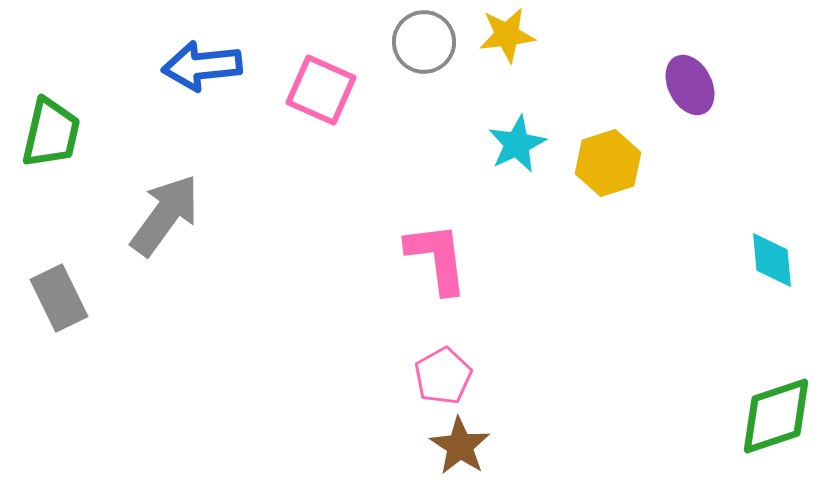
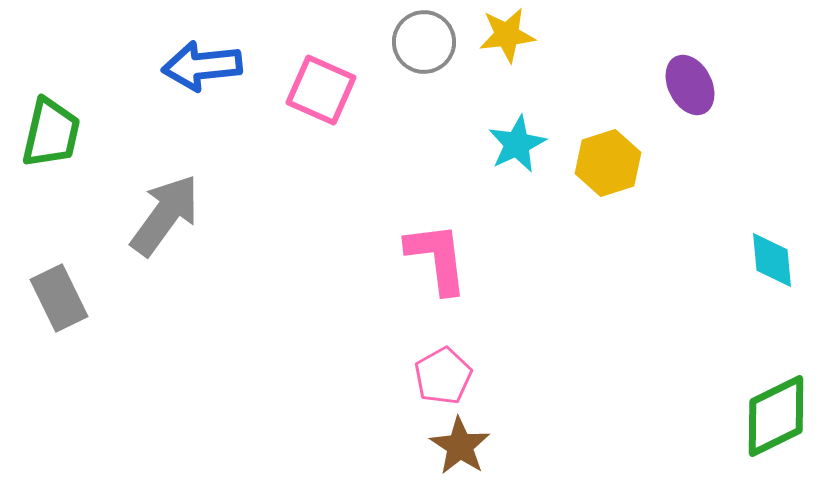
green diamond: rotated 8 degrees counterclockwise
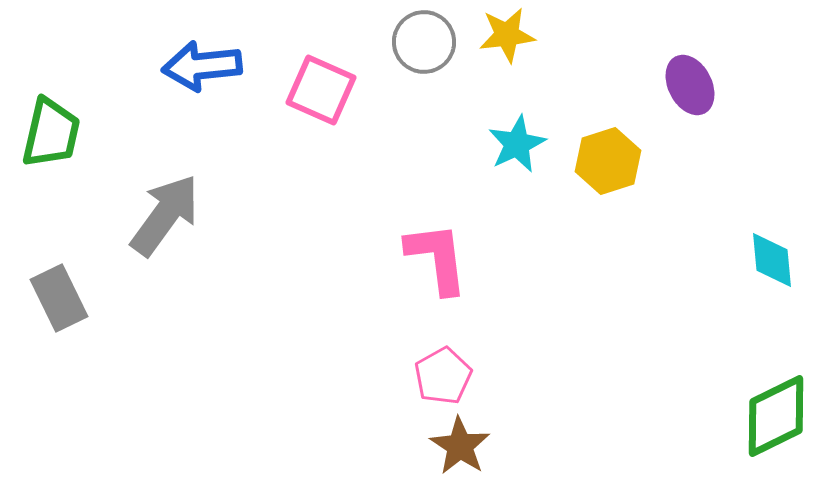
yellow hexagon: moved 2 px up
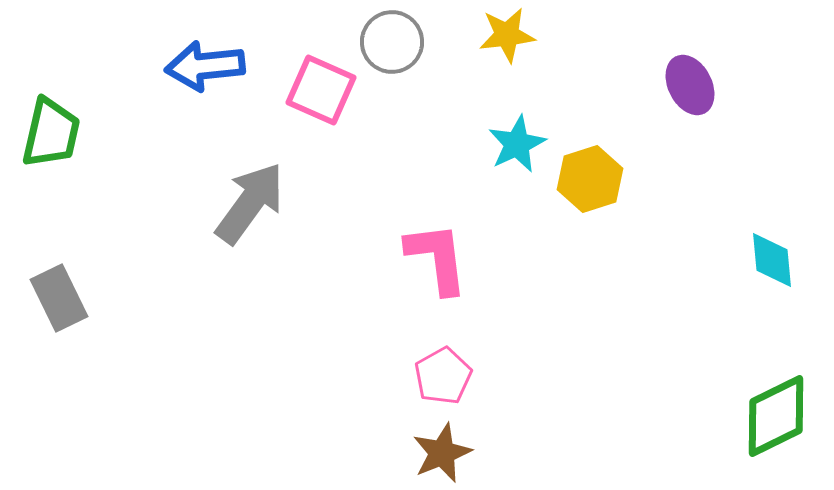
gray circle: moved 32 px left
blue arrow: moved 3 px right
yellow hexagon: moved 18 px left, 18 px down
gray arrow: moved 85 px right, 12 px up
brown star: moved 18 px left, 7 px down; rotated 16 degrees clockwise
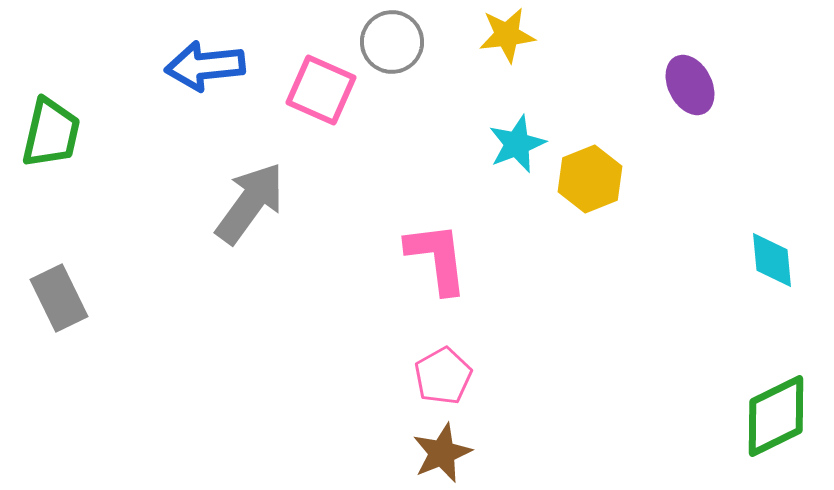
cyan star: rotated 4 degrees clockwise
yellow hexagon: rotated 4 degrees counterclockwise
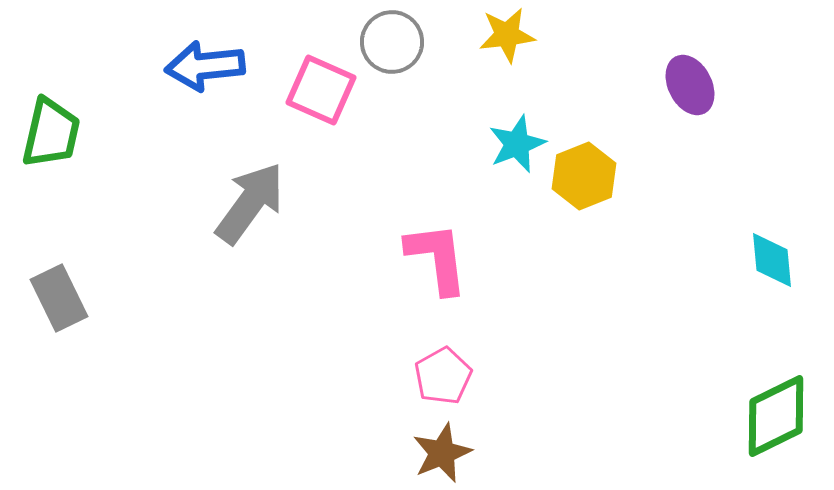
yellow hexagon: moved 6 px left, 3 px up
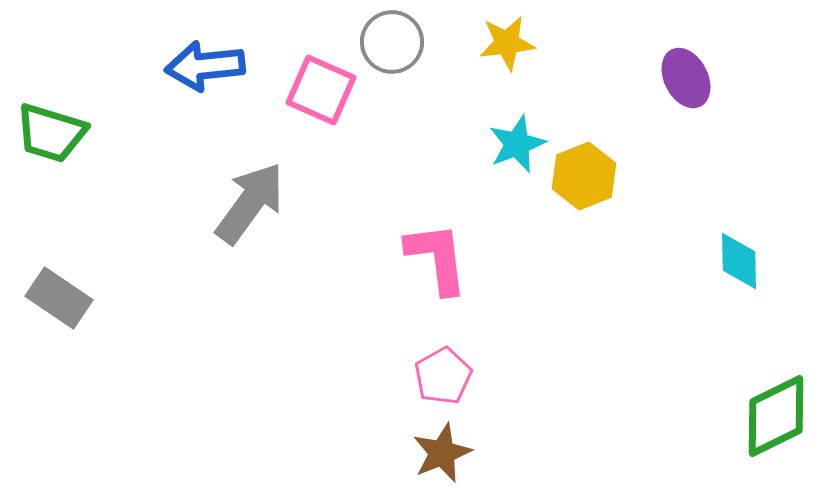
yellow star: moved 8 px down
purple ellipse: moved 4 px left, 7 px up
green trapezoid: rotated 94 degrees clockwise
cyan diamond: moved 33 px left, 1 px down; rotated 4 degrees clockwise
gray rectangle: rotated 30 degrees counterclockwise
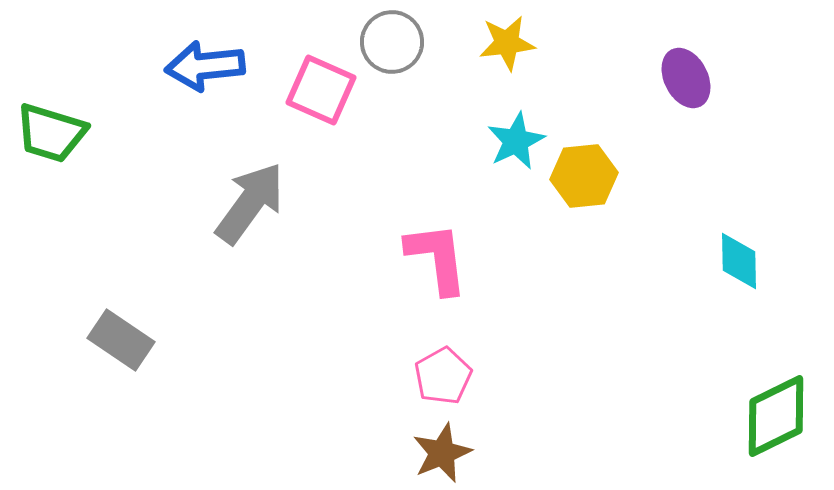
cyan star: moved 1 px left, 3 px up; rotated 4 degrees counterclockwise
yellow hexagon: rotated 16 degrees clockwise
gray rectangle: moved 62 px right, 42 px down
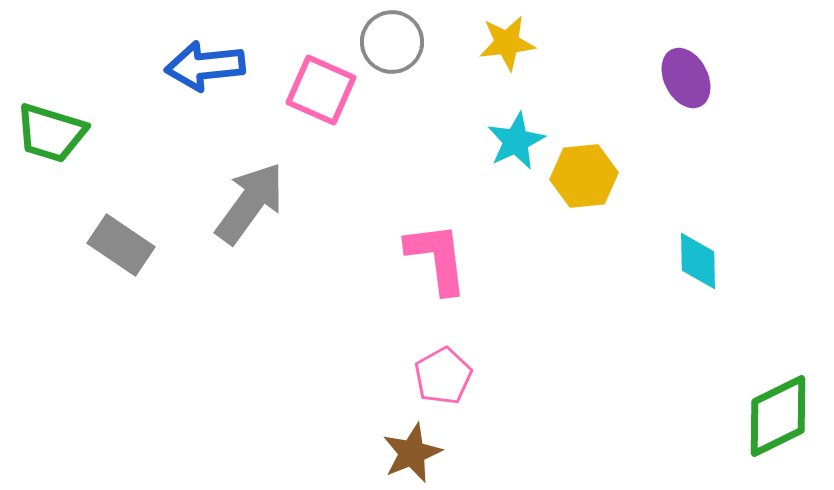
cyan diamond: moved 41 px left
gray rectangle: moved 95 px up
green diamond: moved 2 px right
brown star: moved 30 px left
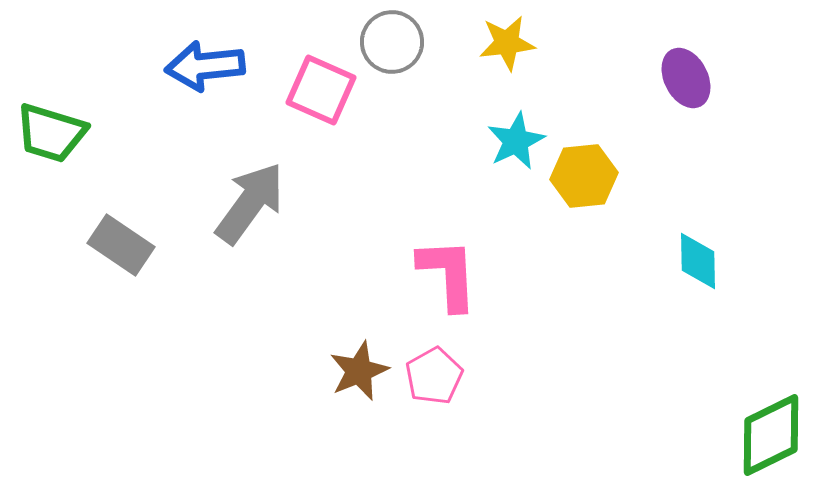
pink L-shape: moved 11 px right, 16 px down; rotated 4 degrees clockwise
pink pentagon: moved 9 px left
green diamond: moved 7 px left, 19 px down
brown star: moved 53 px left, 82 px up
